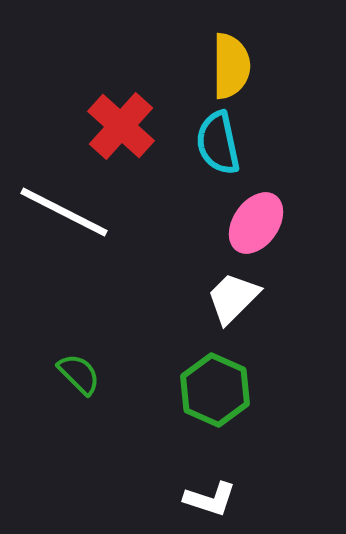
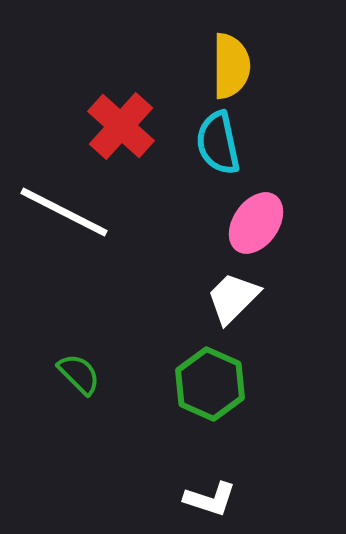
green hexagon: moved 5 px left, 6 px up
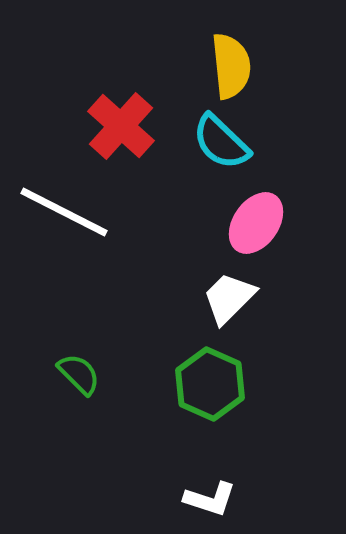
yellow semicircle: rotated 6 degrees counterclockwise
cyan semicircle: moved 3 px right, 1 px up; rotated 34 degrees counterclockwise
white trapezoid: moved 4 px left
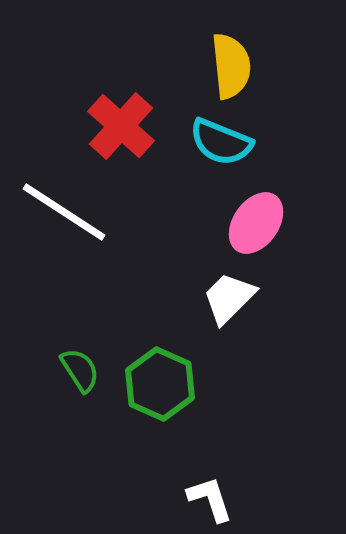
cyan semicircle: rotated 22 degrees counterclockwise
white line: rotated 6 degrees clockwise
green semicircle: moved 1 px right, 4 px up; rotated 12 degrees clockwise
green hexagon: moved 50 px left
white L-shape: rotated 126 degrees counterclockwise
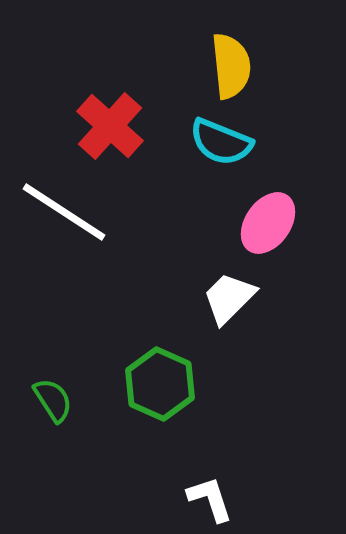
red cross: moved 11 px left
pink ellipse: moved 12 px right
green semicircle: moved 27 px left, 30 px down
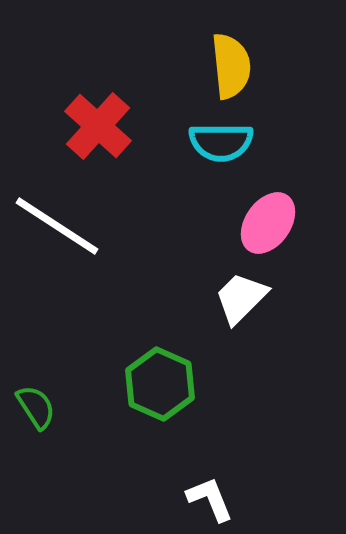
red cross: moved 12 px left
cyan semicircle: rotated 22 degrees counterclockwise
white line: moved 7 px left, 14 px down
white trapezoid: moved 12 px right
green semicircle: moved 17 px left, 7 px down
white L-shape: rotated 4 degrees counterclockwise
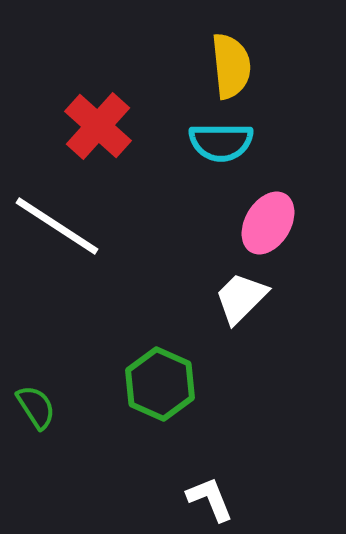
pink ellipse: rotated 4 degrees counterclockwise
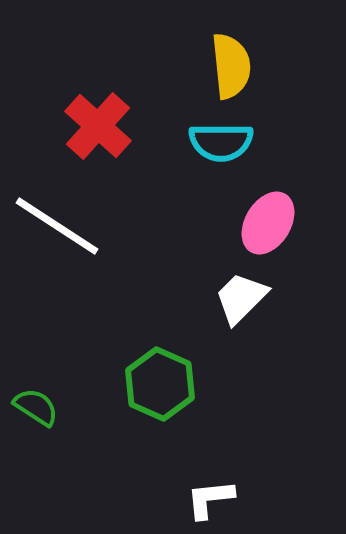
green semicircle: rotated 24 degrees counterclockwise
white L-shape: rotated 74 degrees counterclockwise
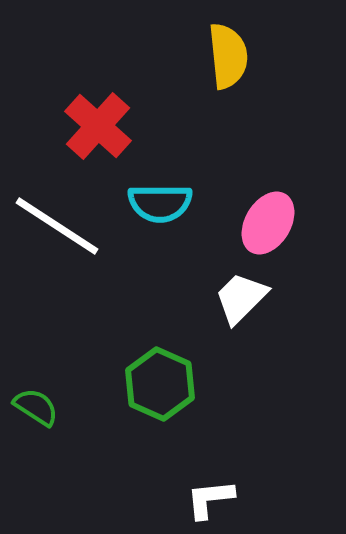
yellow semicircle: moved 3 px left, 10 px up
cyan semicircle: moved 61 px left, 61 px down
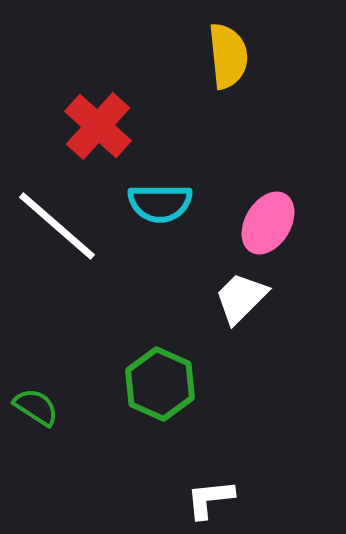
white line: rotated 8 degrees clockwise
